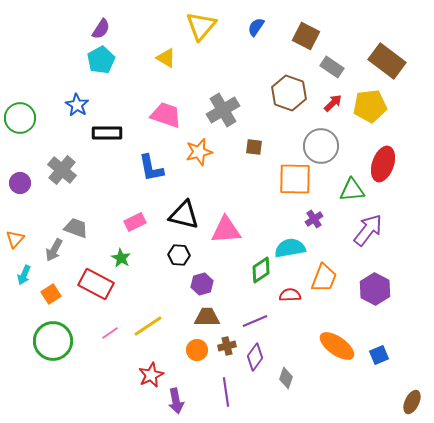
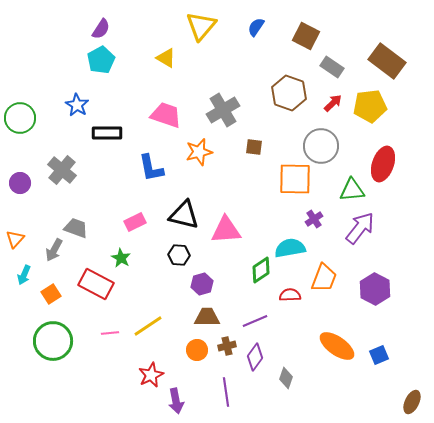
purple arrow at (368, 230): moved 8 px left, 2 px up
pink line at (110, 333): rotated 30 degrees clockwise
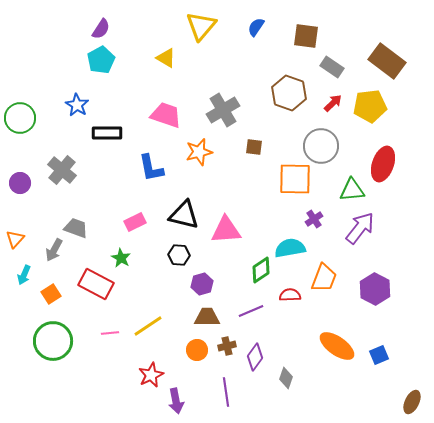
brown square at (306, 36): rotated 20 degrees counterclockwise
purple line at (255, 321): moved 4 px left, 10 px up
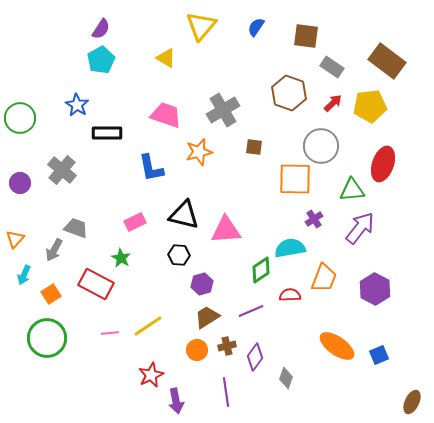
brown trapezoid at (207, 317): rotated 32 degrees counterclockwise
green circle at (53, 341): moved 6 px left, 3 px up
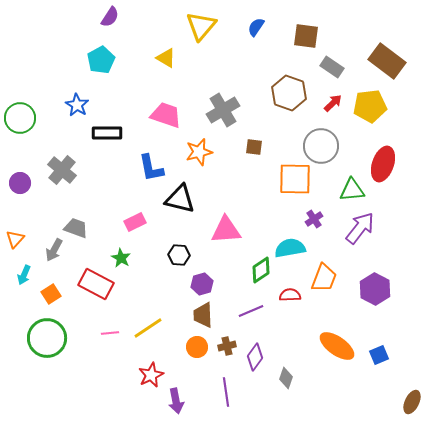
purple semicircle at (101, 29): moved 9 px right, 12 px up
black triangle at (184, 215): moved 4 px left, 16 px up
brown trapezoid at (207, 317): moved 4 px left, 2 px up; rotated 60 degrees counterclockwise
yellow line at (148, 326): moved 2 px down
orange circle at (197, 350): moved 3 px up
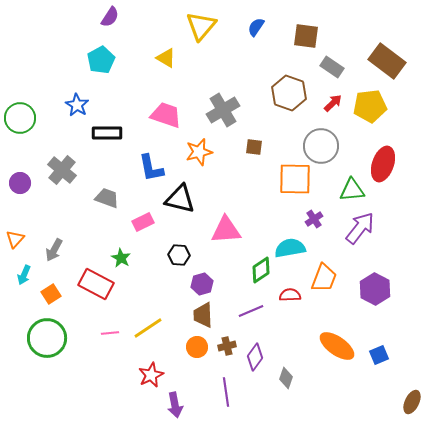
pink rectangle at (135, 222): moved 8 px right
gray trapezoid at (76, 228): moved 31 px right, 30 px up
purple arrow at (176, 401): moved 1 px left, 4 px down
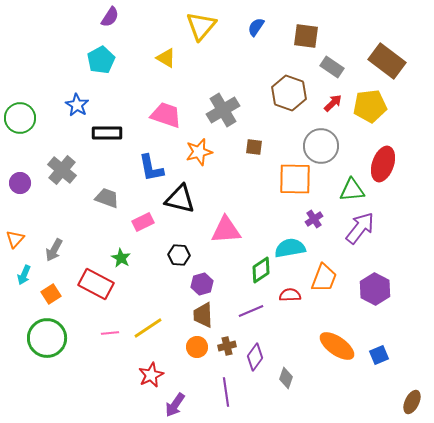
purple arrow at (175, 405): rotated 45 degrees clockwise
